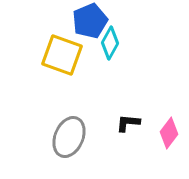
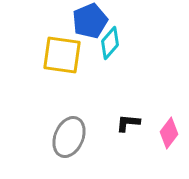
cyan diamond: rotated 12 degrees clockwise
yellow square: rotated 12 degrees counterclockwise
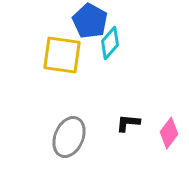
blue pentagon: rotated 20 degrees counterclockwise
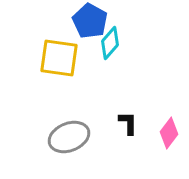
yellow square: moved 3 px left, 3 px down
black L-shape: rotated 85 degrees clockwise
gray ellipse: rotated 45 degrees clockwise
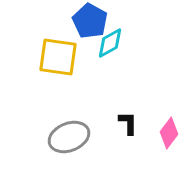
cyan diamond: rotated 20 degrees clockwise
yellow square: moved 1 px left, 1 px up
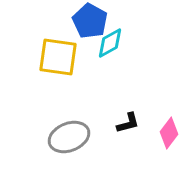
black L-shape: rotated 75 degrees clockwise
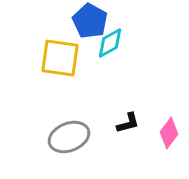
yellow square: moved 2 px right, 1 px down
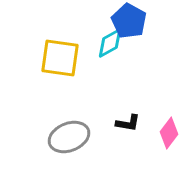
blue pentagon: moved 39 px right
black L-shape: rotated 25 degrees clockwise
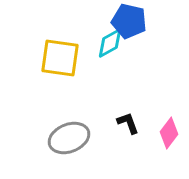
blue pentagon: rotated 16 degrees counterclockwise
black L-shape: rotated 120 degrees counterclockwise
gray ellipse: moved 1 px down
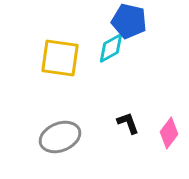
cyan diamond: moved 1 px right, 5 px down
gray ellipse: moved 9 px left, 1 px up
